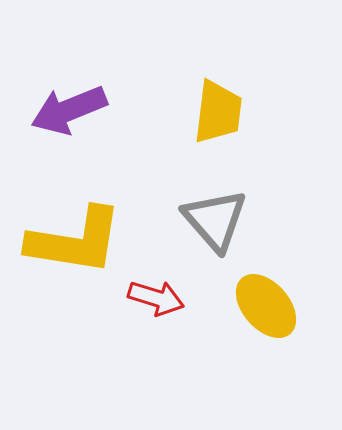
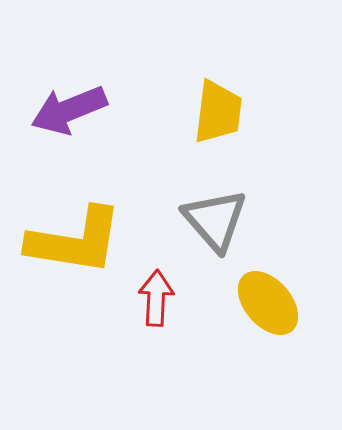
red arrow: rotated 104 degrees counterclockwise
yellow ellipse: moved 2 px right, 3 px up
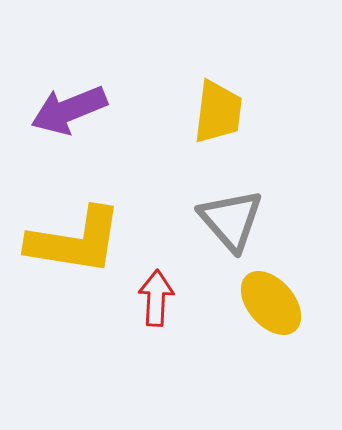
gray triangle: moved 16 px right
yellow ellipse: moved 3 px right
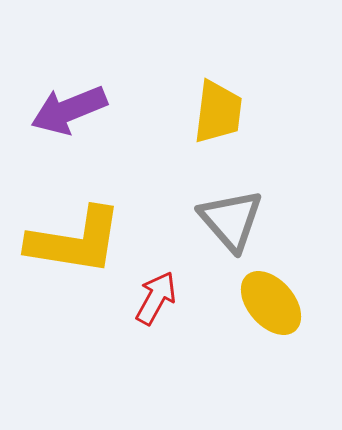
red arrow: rotated 26 degrees clockwise
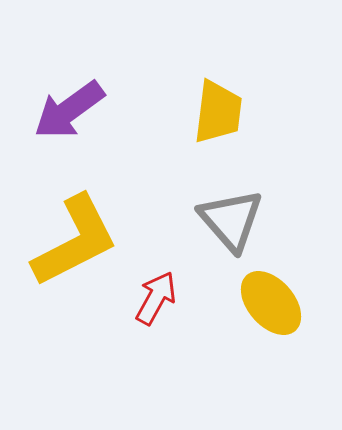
purple arrow: rotated 14 degrees counterclockwise
yellow L-shape: rotated 36 degrees counterclockwise
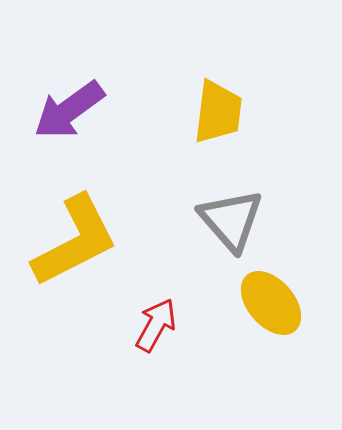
red arrow: moved 27 px down
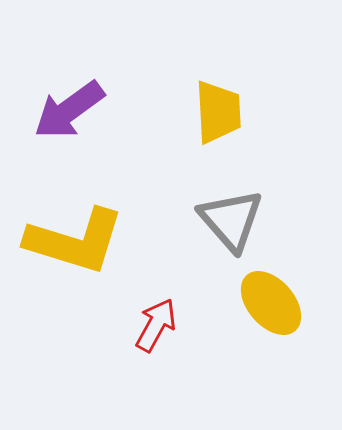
yellow trapezoid: rotated 10 degrees counterclockwise
yellow L-shape: rotated 44 degrees clockwise
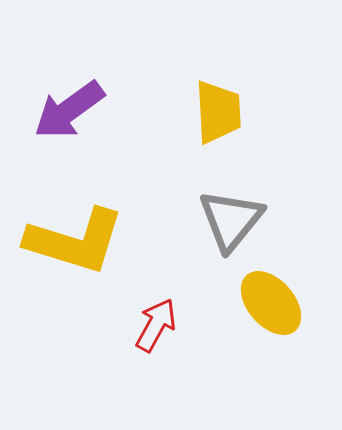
gray triangle: rotated 20 degrees clockwise
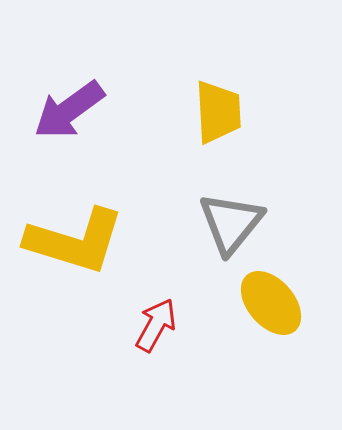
gray triangle: moved 3 px down
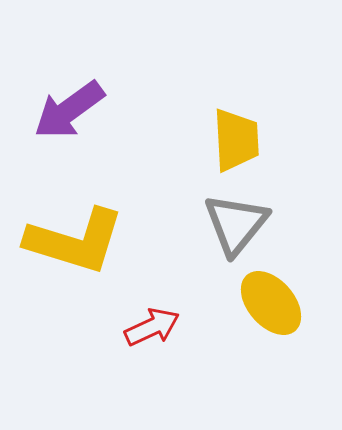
yellow trapezoid: moved 18 px right, 28 px down
gray triangle: moved 5 px right, 1 px down
red arrow: moved 4 px left, 2 px down; rotated 36 degrees clockwise
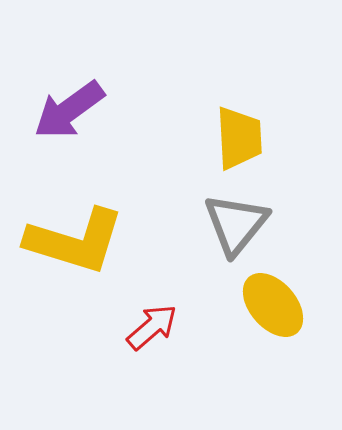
yellow trapezoid: moved 3 px right, 2 px up
yellow ellipse: moved 2 px right, 2 px down
red arrow: rotated 16 degrees counterclockwise
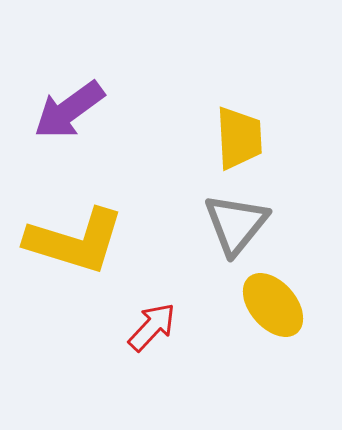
red arrow: rotated 6 degrees counterclockwise
